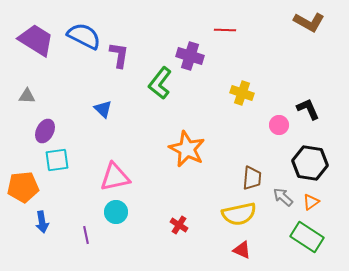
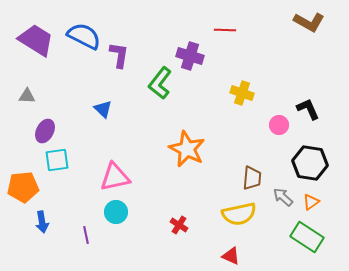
red triangle: moved 11 px left, 6 px down
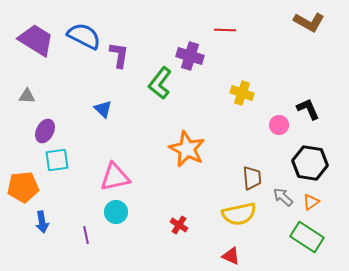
brown trapezoid: rotated 10 degrees counterclockwise
